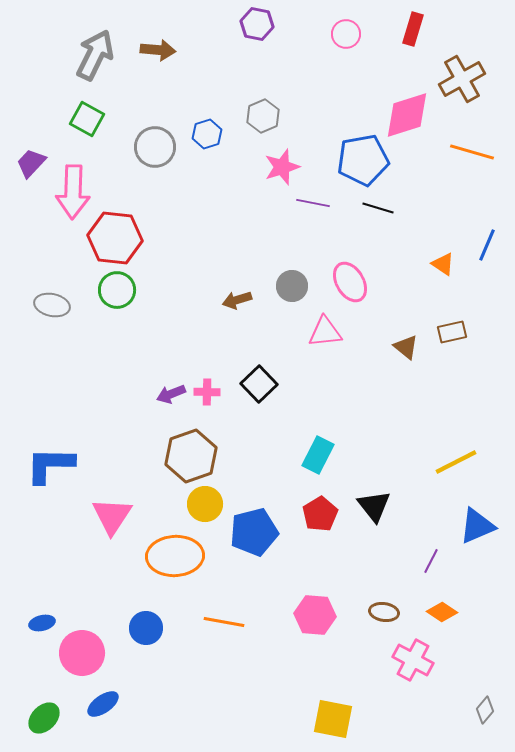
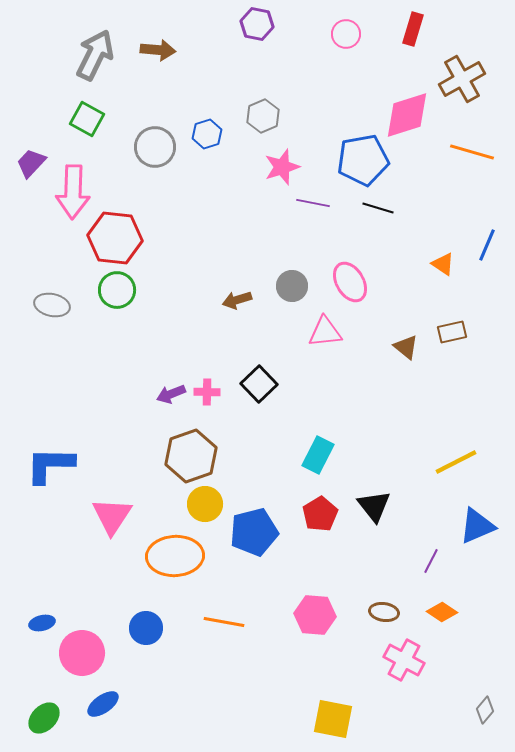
pink cross at (413, 660): moved 9 px left
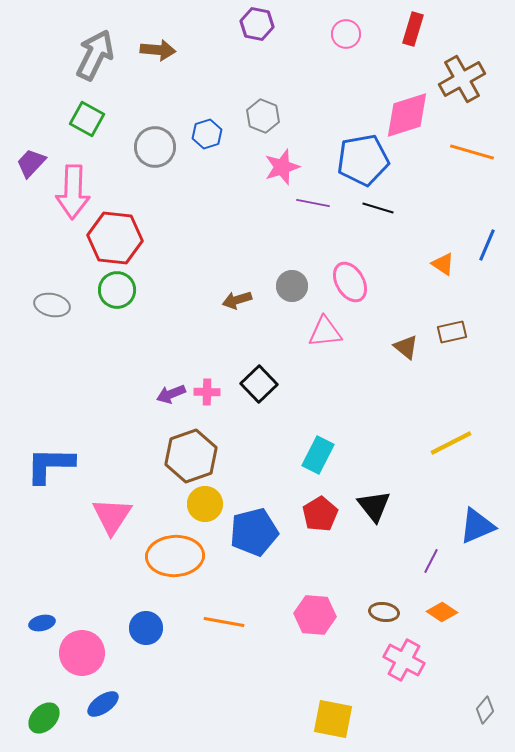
gray hexagon at (263, 116): rotated 16 degrees counterclockwise
yellow line at (456, 462): moved 5 px left, 19 px up
